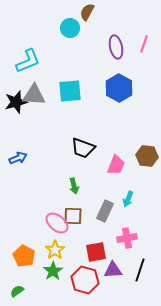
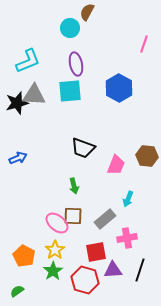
purple ellipse: moved 40 px left, 17 px down
black star: moved 1 px right, 1 px down
gray rectangle: moved 8 px down; rotated 25 degrees clockwise
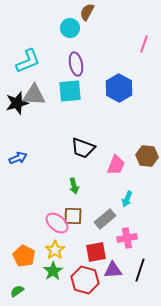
cyan arrow: moved 1 px left
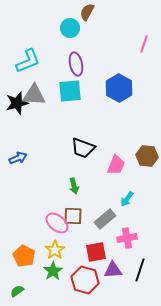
cyan arrow: rotated 14 degrees clockwise
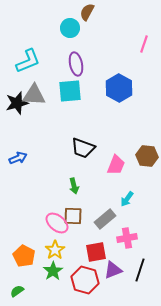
purple triangle: rotated 18 degrees counterclockwise
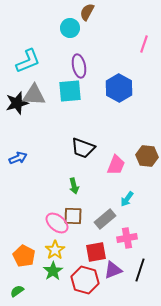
purple ellipse: moved 3 px right, 2 px down
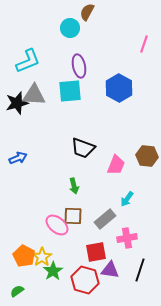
pink ellipse: moved 2 px down
yellow star: moved 13 px left, 7 px down
purple triangle: moved 3 px left; rotated 30 degrees clockwise
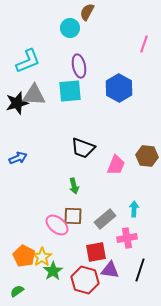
cyan arrow: moved 7 px right, 10 px down; rotated 147 degrees clockwise
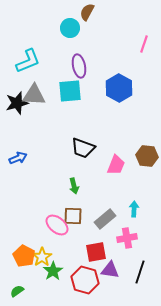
black line: moved 2 px down
